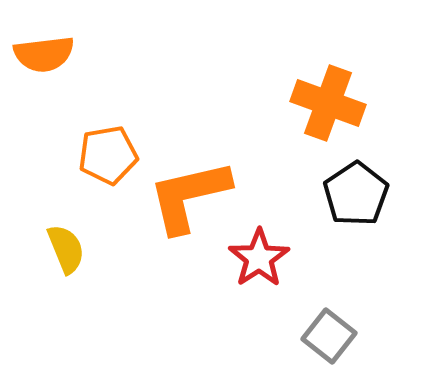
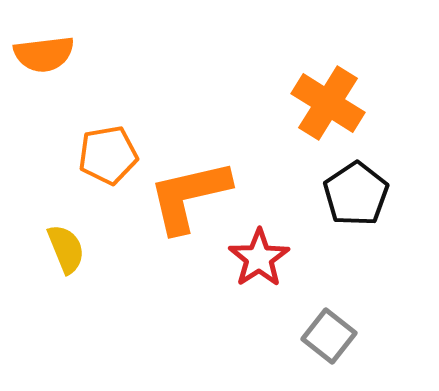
orange cross: rotated 12 degrees clockwise
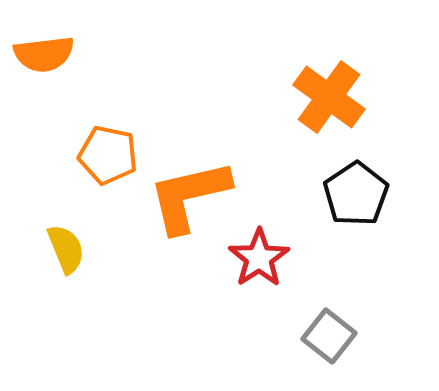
orange cross: moved 1 px right, 6 px up; rotated 4 degrees clockwise
orange pentagon: rotated 22 degrees clockwise
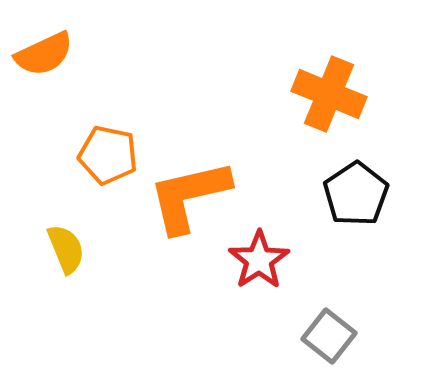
orange semicircle: rotated 18 degrees counterclockwise
orange cross: moved 3 px up; rotated 14 degrees counterclockwise
red star: moved 2 px down
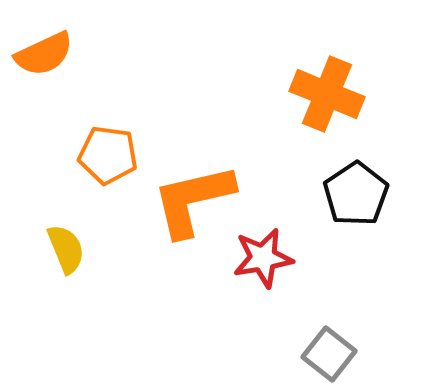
orange cross: moved 2 px left
orange pentagon: rotated 4 degrees counterclockwise
orange L-shape: moved 4 px right, 4 px down
red star: moved 4 px right, 2 px up; rotated 24 degrees clockwise
gray square: moved 18 px down
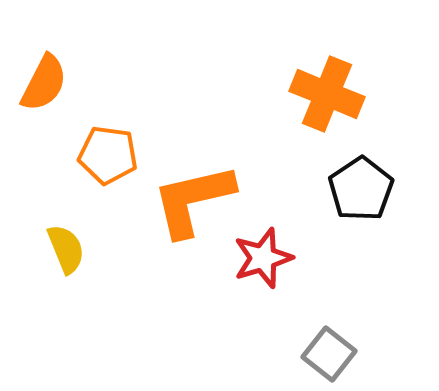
orange semicircle: moved 29 px down; rotated 38 degrees counterclockwise
black pentagon: moved 5 px right, 5 px up
red star: rotated 8 degrees counterclockwise
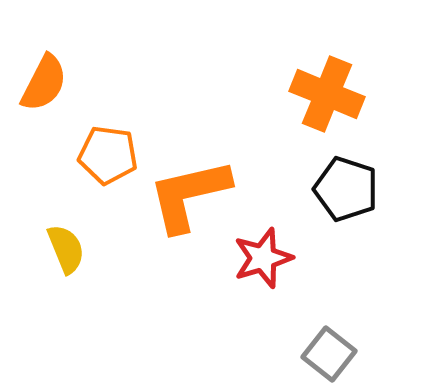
black pentagon: moved 15 px left; rotated 20 degrees counterclockwise
orange L-shape: moved 4 px left, 5 px up
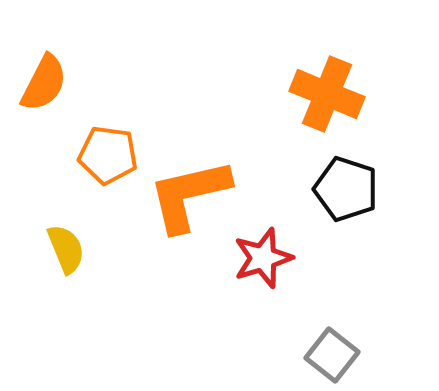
gray square: moved 3 px right, 1 px down
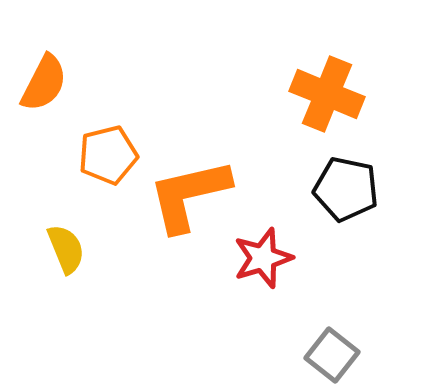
orange pentagon: rotated 22 degrees counterclockwise
black pentagon: rotated 6 degrees counterclockwise
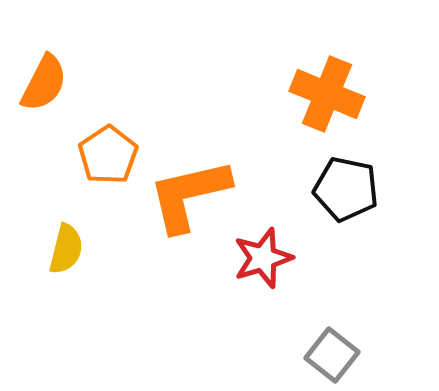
orange pentagon: rotated 20 degrees counterclockwise
yellow semicircle: rotated 36 degrees clockwise
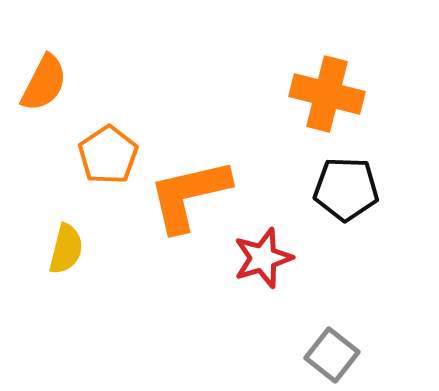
orange cross: rotated 8 degrees counterclockwise
black pentagon: rotated 10 degrees counterclockwise
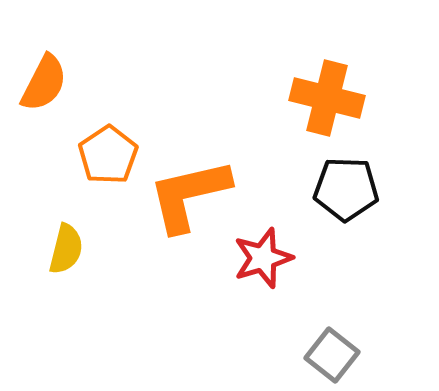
orange cross: moved 4 px down
